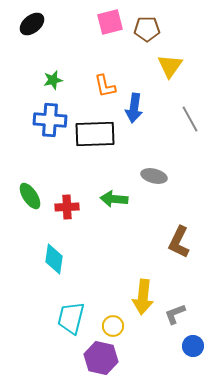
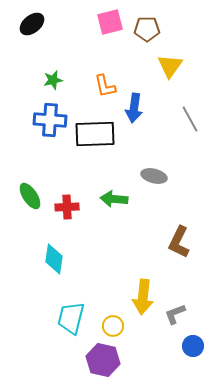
purple hexagon: moved 2 px right, 2 px down
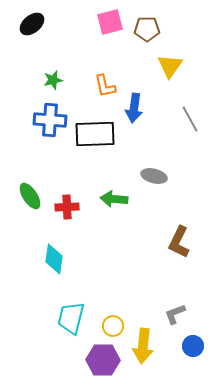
yellow arrow: moved 49 px down
purple hexagon: rotated 12 degrees counterclockwise
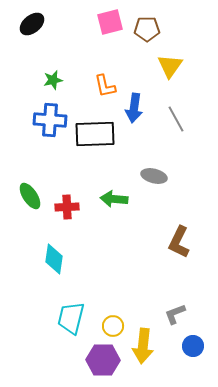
gray line: moved 14 px left
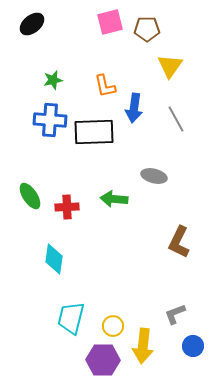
black rectangle: moved 1 px left, 2 px up
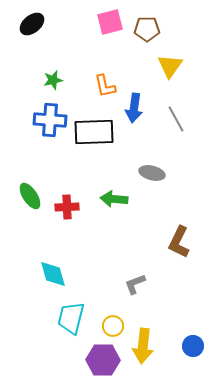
gray ellipse: moved 2 px left, 3 px up
cyan diamond: moved 1 px left, 15 px down; rotated 24 degrees counterclockwise
gray L-shape: moved 40 px left, 30 px up
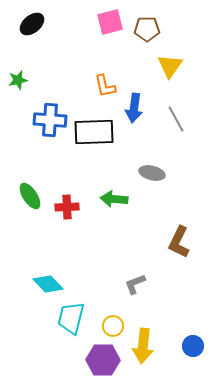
green star: moved 35 px left
cyan diamond: moved 5 px left, 10 px down; rotated 28 degrees counterclockwise
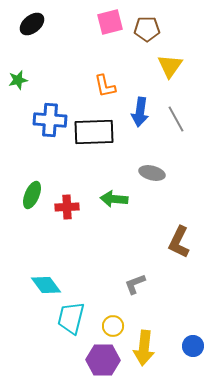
blue arrow: moved 6 px right, 4 px down
green ellipse: moved 2 px right, 1 px up; rotated 56 degrees clockwise
cyan diamond: moved 2 px left, 1 px down; rotated 8 degrees clockwise
yellow arrow: moved 1 px right, 2 px down
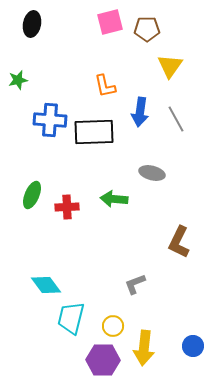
black ellipse: rotated 40 degrees counterclockwise
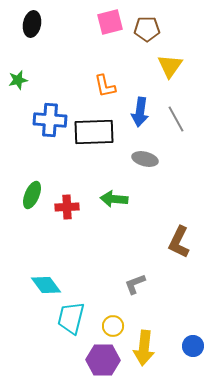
gray ellipse: moved 7 px left, 14 px up
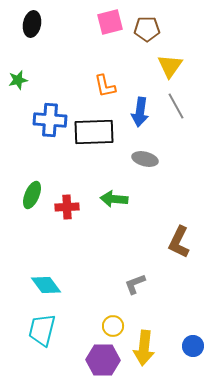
gray line: moved 13 px up
cyan trapezoid: moved 29 px left, 12 px down
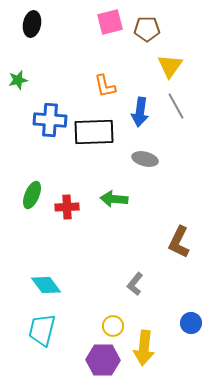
gray L-shape: rotated 30 degrees counterclockwise
blue circle: moved 2 px left, 23 px up
